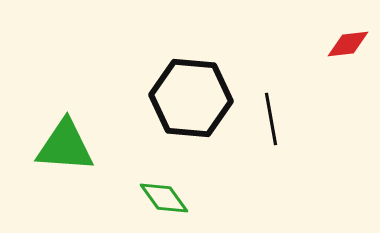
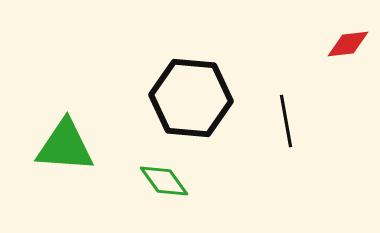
black line: moved 15 px right, 2 px down
green diamond: moved 17 px up
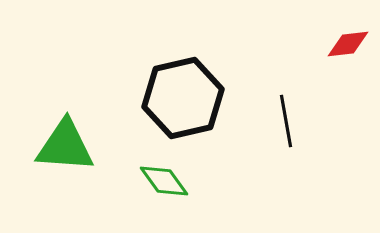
black hexagon: moved 8 px left; rotated 18 degrees counterclockwise
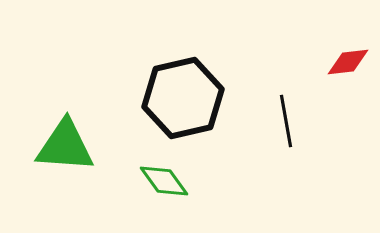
red diamond: moved 18 px down
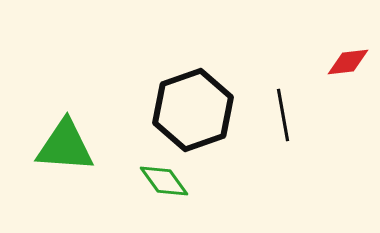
black hexagon: moved 10 px right, 12 px down; rotated 6 degrees counterclockwise
black line: moved 3 px left, 6 px up
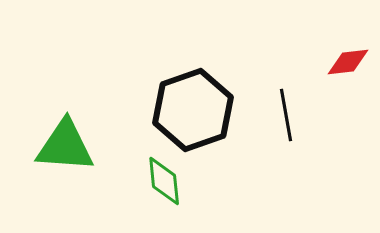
black line: moved 3 px right
green diamond: rotated 30 degrees clockwise
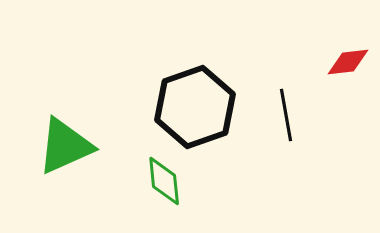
black hexagon: moved 2 px right, 3 px up
green triangle: rotated 28 degrees counterclockwise
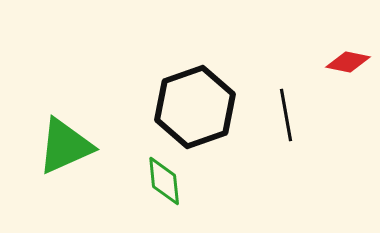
red diamond: rotated 18 degrees clockwise
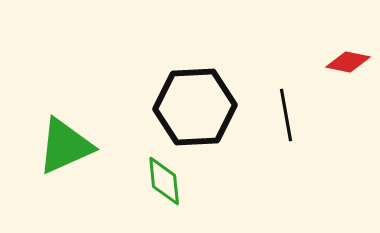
black hexagon: rotated 16 degrees clockwise
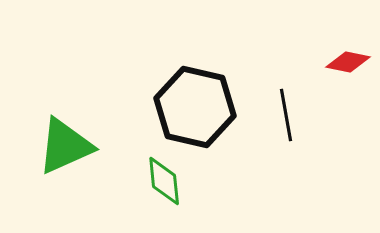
black hexagon: rotated 16 degrees clockwise
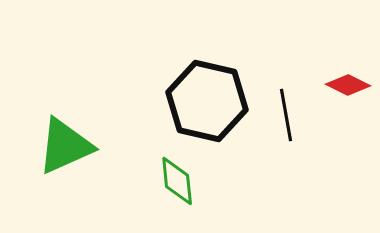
red diamond: moved 23 px down; rotated 15 degrees clockwise
black hexagon: moved 12 px right, 6 px up
green diamond: moved 13 px right
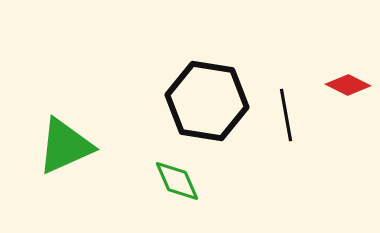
black hexagon: rotated 4 degrees counterclockwise
green diamond: rotated 18 degrees counterclockwise
